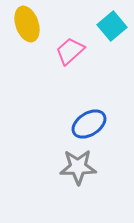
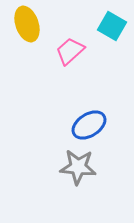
cyan square: rotated 20 degrees counterclockwise
blue ellipse: moved 1 px down
gray star: rotated 6 degrees clockwise
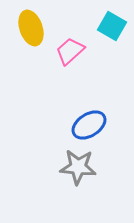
yellow ellipse: moved 4 px right, 4 px down
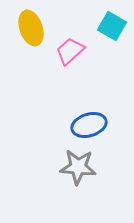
blue ellipse: rotated 16 degrees clockwise
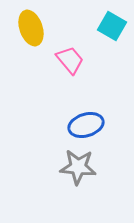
pink trapezoid: moved 9 px down; rotated 92 degrees clockwise
blue ellipse: moved 3 px left
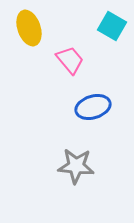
yellow ellipse: moved 2 px left
blue ellipse: moved 7 px right, 18 px up
gray star: moved 2 px left, 1 px up
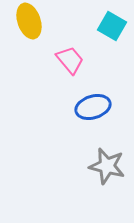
yellow ellipse: moved 7 px up
gray star: moved 31 px right; rotated 9 degrees clockwise
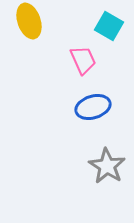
cyan square: moved 3 px left
pink trapezoid: moved 13 px right; rotated 16 degrees clockwise
gray star: rotated 18 degrees clockwise
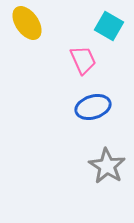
yellow ellipse: moved 2 px left, 2 px down; rotated 16 degrees counterclockwise
